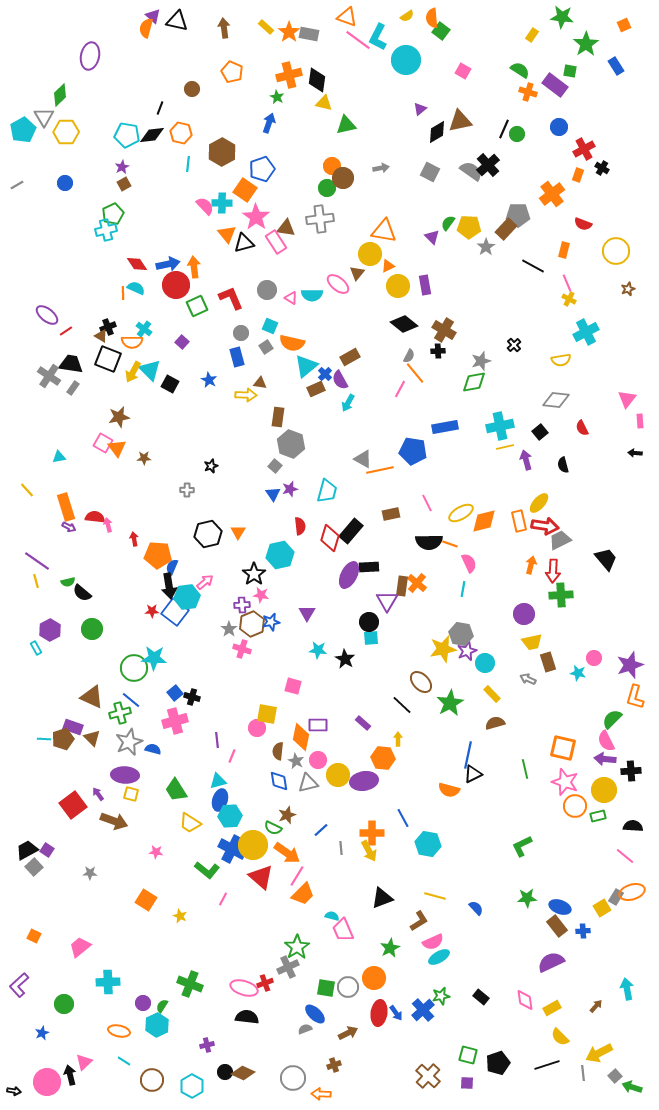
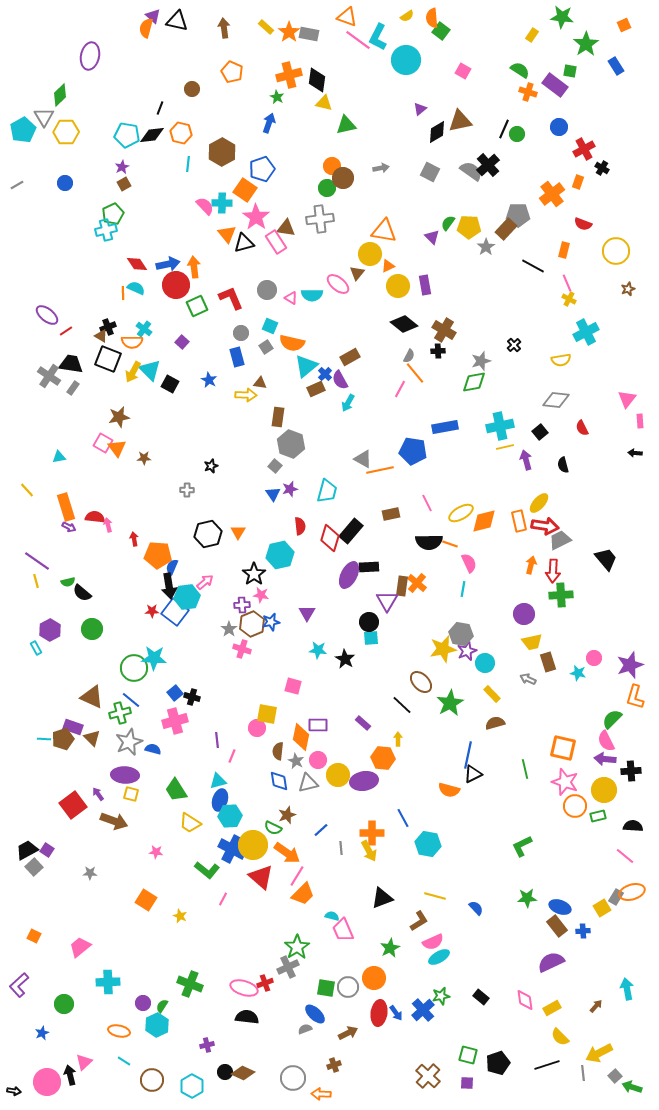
orange rectangle at (578, 175): moved 7 px down
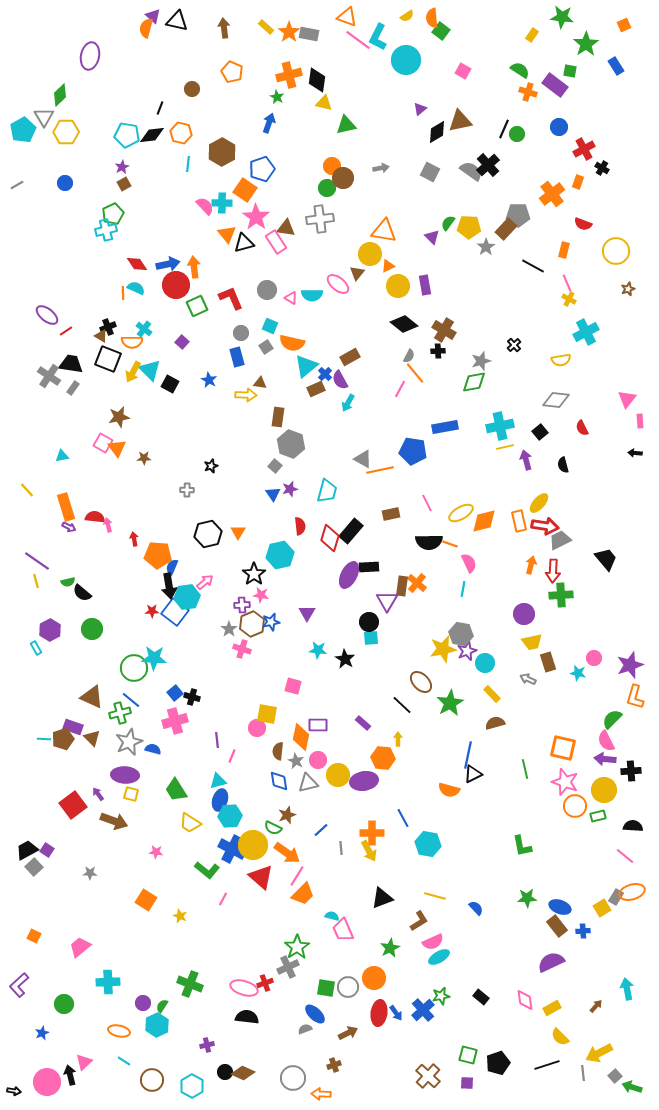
cyan triangle at (59, 457): moved 3 px right, 1 px up
green L-shape at (522, 846): rotated 75 degrees counterclockwise
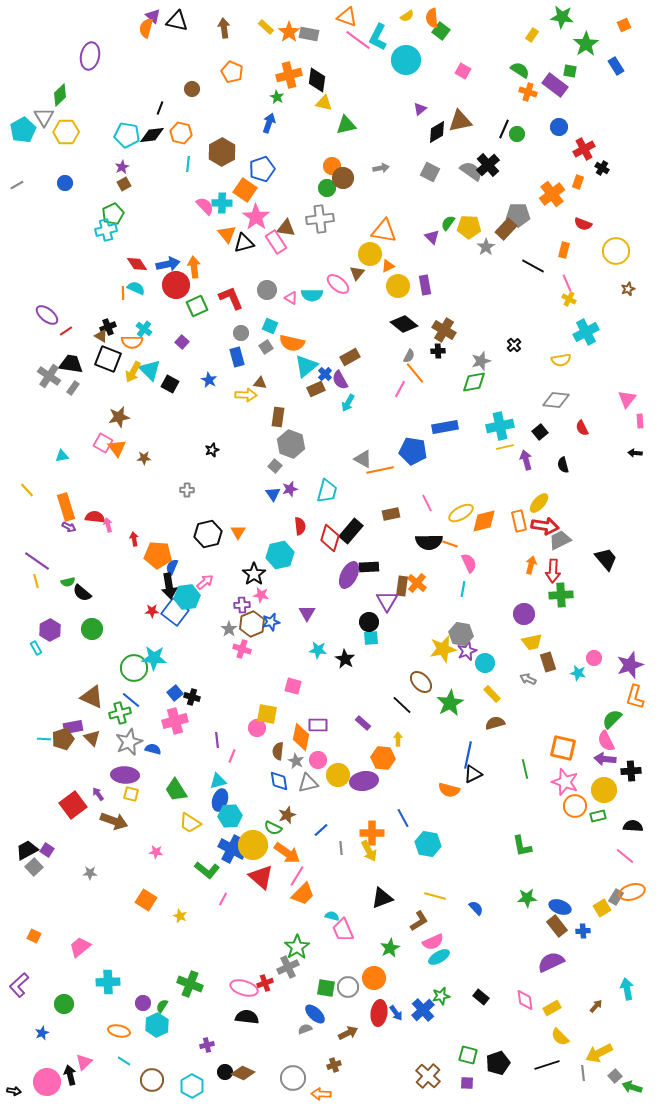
black star at (211, 466): moved 1 px right, 16 px up
purple rectangle at (73, 727): rotated 30 degrees counterclockwise
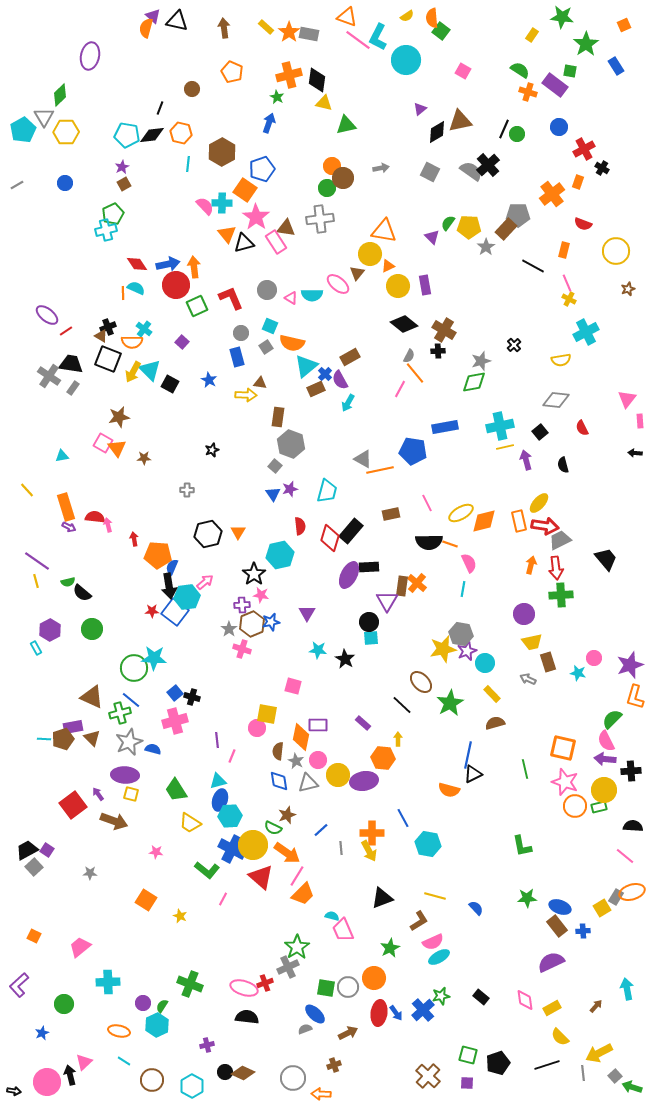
red arrow at (553, 571): moved 3 px right, 3 px up; rotated 10 degrees counterclockwise
green rectangle at (598, 816): moved 1 px right, 9 px up
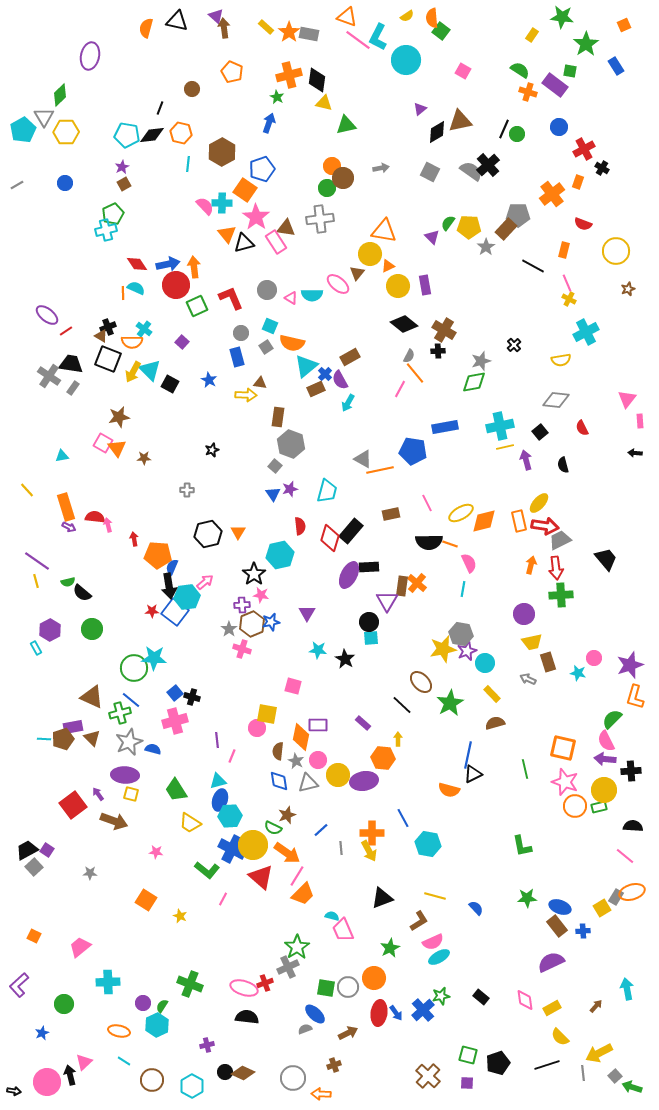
purple triangle at (153, 16): moved 63 px right
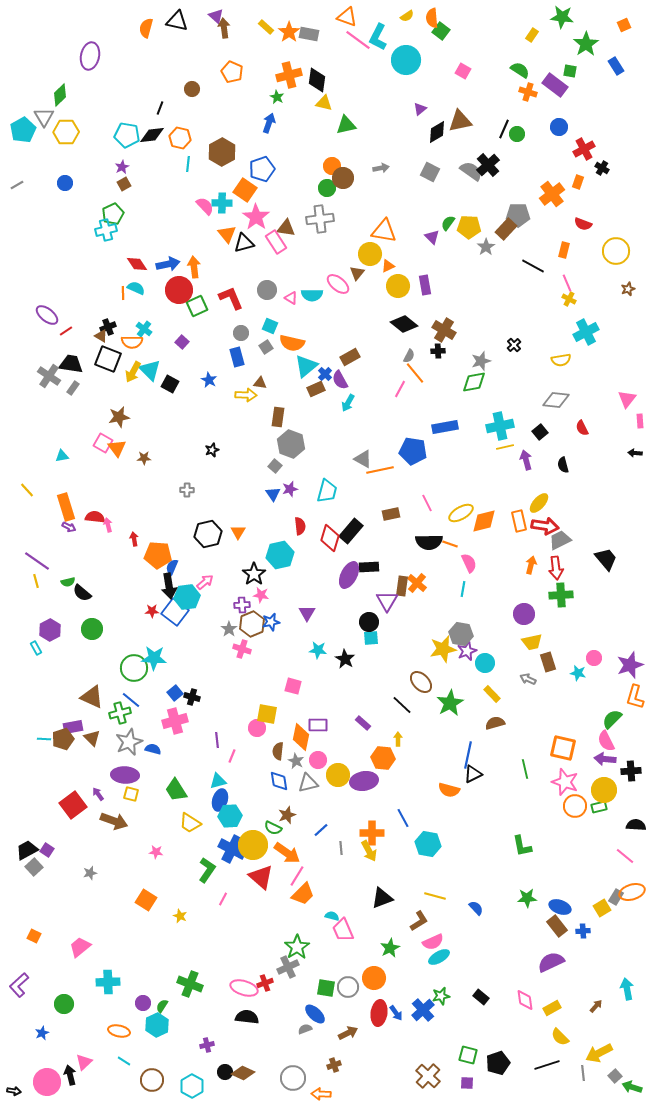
orange hexagon at (181, 133): moved 1 px left, 5 px down
red circle at (176, 285): moved 3 px right, 5 px down
black semicircle at (633, 826): moved 3 px right, 1 px up
green L-shape at (207, 870): rotated 95 degrees counterclockwise
gray star at (90, 873): rotated 16 degrees counterclockwise
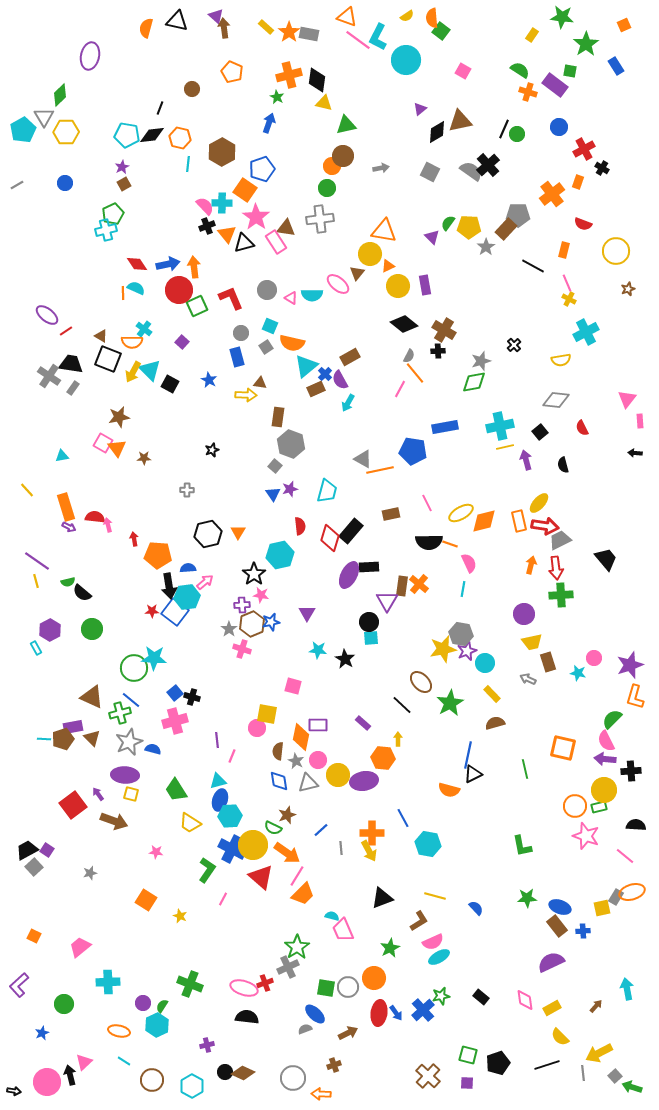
brown circle at (343, 178): moved 22 px up
black cross at (108, 327): moved 99 px right, 101 px up
blue semicircle at (172, 567): moved 16 px right, 1 px down; rotated 63 degrees clockwise
orange cross at (417, 583): moved 2 px right, 1 px down
pink star at (565, 782): moved 21 px right, 54 px down
yellow square at (602, 908): rotated 18 degrees clockwise
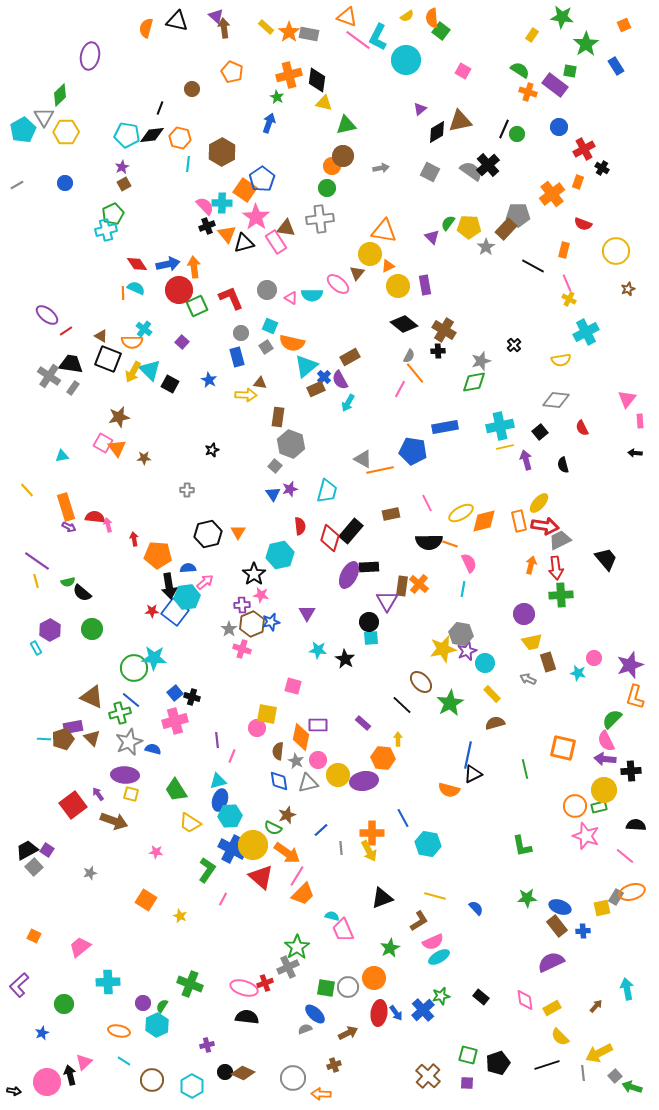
blue pentagon at (262, 169): moved 10 px down; rotated 15 degrees counterclockwise
blue cross at (325, 374): moved 1 px left, 3 px down
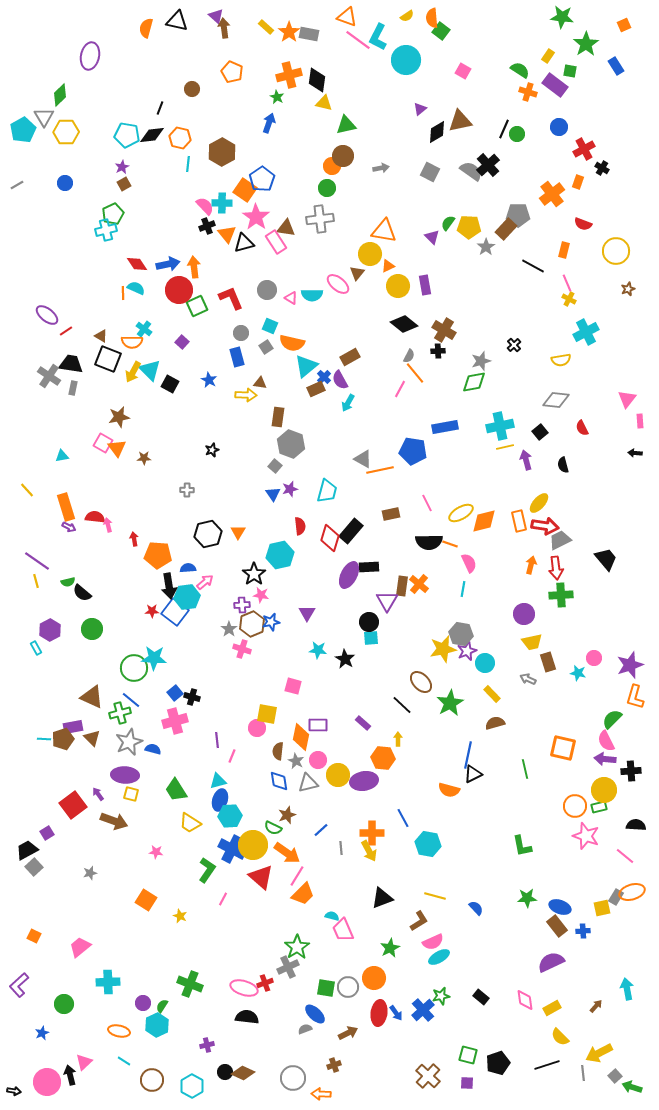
yellow rectangle at (532, 35): moved 16 px right, 21 px down
gray rectangle at (73, 388): rotated 24 degrees counterclockwise
purple square at (47, 850): moved 17 px up; rotated 24 degrees clockwise
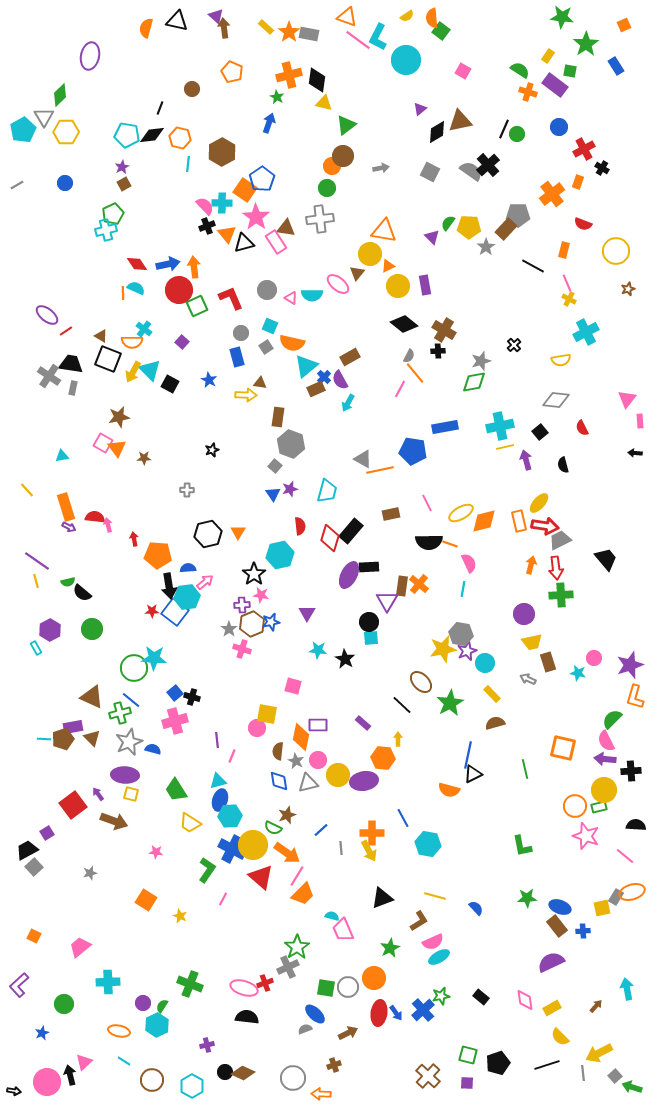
green triangle at (346, 125): rotated 25 degrees counterclockwise
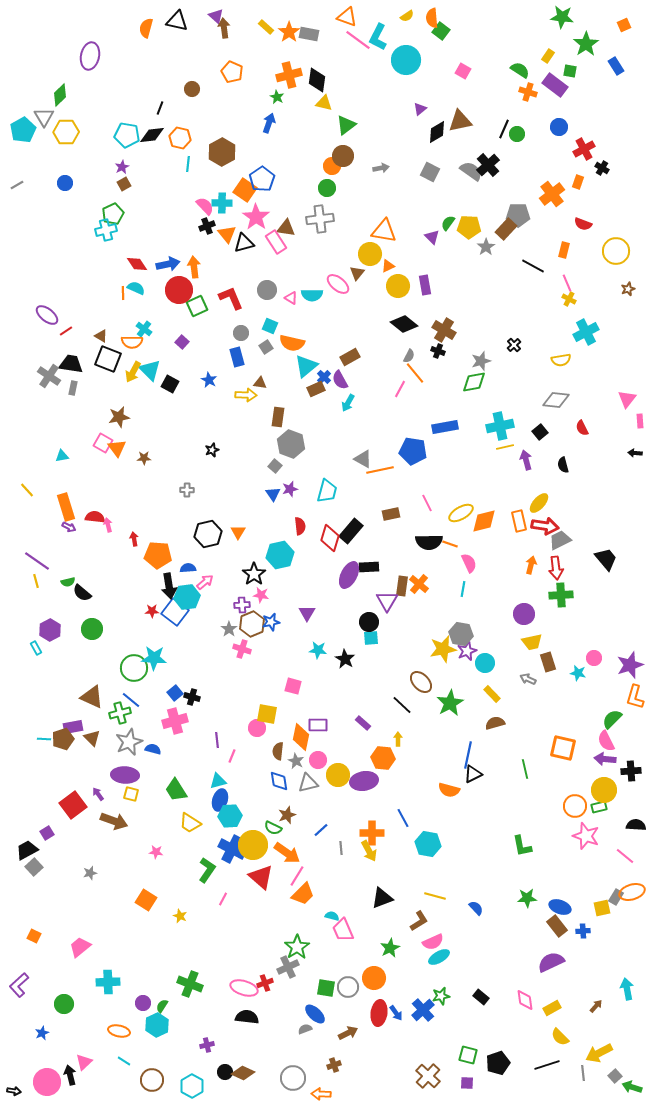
black cross at (438, 351): rotated 24 degrees clockwise
